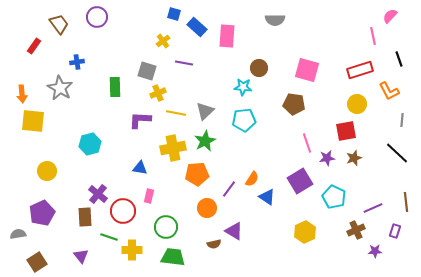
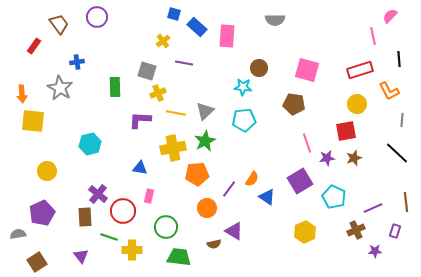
black line at (399, 59): rotated 14 degrees clockwise
green trapezoid at (173, 257): moved 6 px right
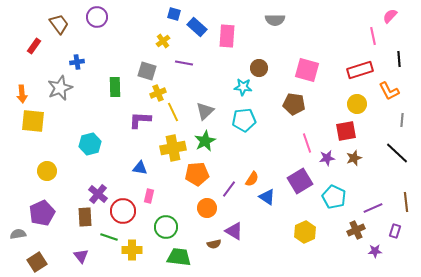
gray star at (60, 88): rotated 20 degrees clockwise
yellow line at (176, 113): moved 3 px left, 1 px up; rotated 54 degrees clockwise
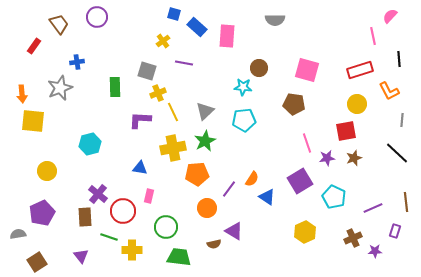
brown cross at (356, 230): moved 3 px left, 8 px down
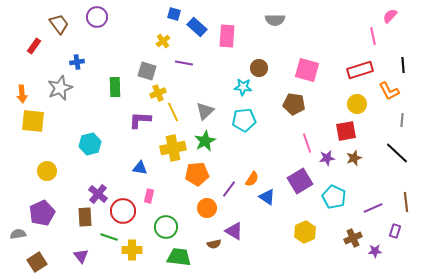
black line at (399, 59): moved 4 px right, 6 px down
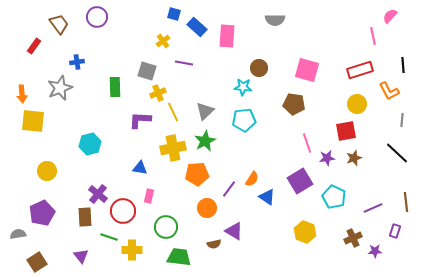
yellow hexagon at (305, 232): rotated 15 degrees counterclockwise
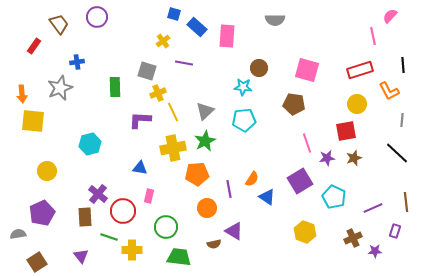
purple line at (229, 189): rotated 48 degrees counterclockwise
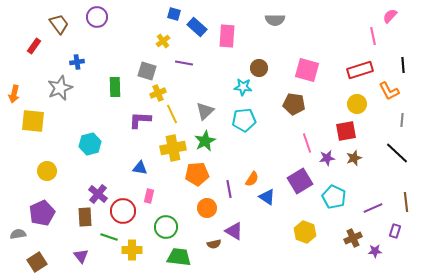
orange arrow at (22, 94): moved 8 px left; rotated 18 degrees clockwise
yellow line at (173, 112): moved 1 px left, 2 px down
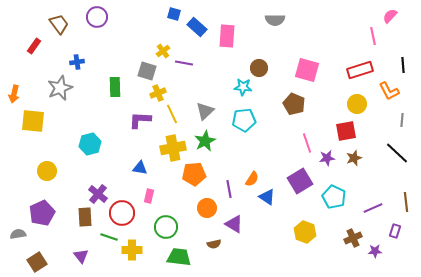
yellow cross at (163, 41): moved 10 px down
brown pentagon at (294, 104): rotated 15 degrees clockwise
orange pentagon at (197, 174): moved 3 px left
red circle at (123, 211): moved 1 px left, 2 px down
purple triangle at (234, 231): moved 7 px up
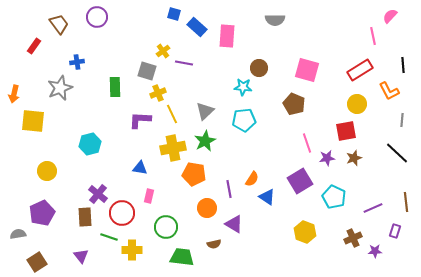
red rectangle at (360, 70): rotated 15 degrees counterclockwise
orange pentagon at (194, 174): rotated 15 degrees clockwise
green trapezoid at (179, 257): moved 3 px right
